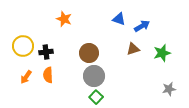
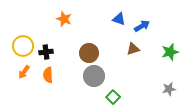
green star: moved 8 px right, 1 px up
orange arrow: moved 2 px left, 5 px up
green square: moved 17 px right
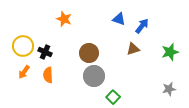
blue arrow: rotated 21 degrees counterclockwise
black cross: moved 1 px left; rotated 32 degrees clockwise
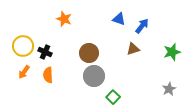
green star: moved 2 px right
gray star: rotated 16 degrees counterclockwise
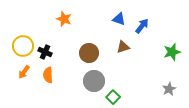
brown triangle: moved 10 px left, 2 px up
gray circle: moved 5 px down
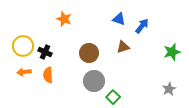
orange arrow: rotated 48 degrees clockwise
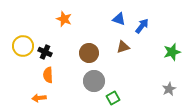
orange arrow: moved 15 px right, 26 px down
green square: moved 1 px down; rotated 16 degrees clockwise
